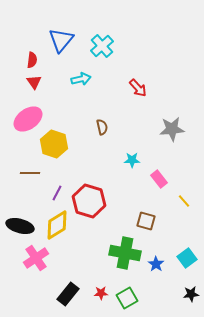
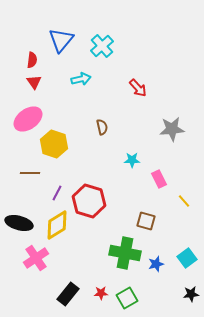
pink rectangle: rotated 12 degrees clockwise
black ellipse: moved 1 px left, 3 px up
blue star: rotated 21 degrees clockwise
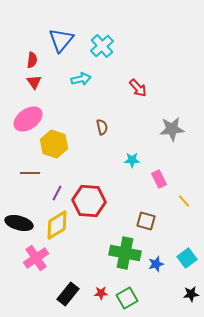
red hexagon: rotated 12 degrees counterclockwise
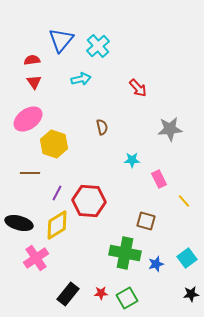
cyan cross: moved 4 px left
red semicircle: rotated 105 degrees counterclockwise
gray star: moved 2 px left
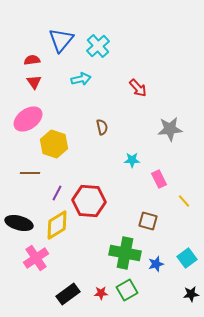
brown square: moved 2 px right
black rectangle: rotated 15 degrees clockwise
green square: moved 8 px up
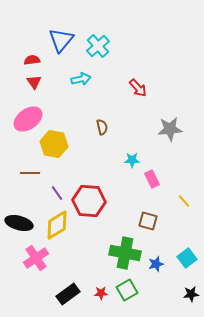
yellow hexagon: rotated 8 degrees counterclockwise
pink rectangle: moved 7 px left
purple line: rotated 63 degrees counterclockwise
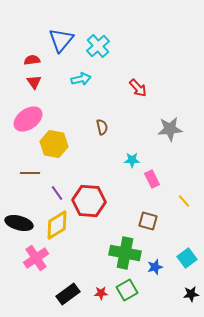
blue star: moved 1 px left, 3 px down
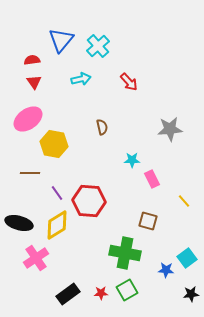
red arrow: moved 9 px left, 6 px up
blue star: moved 11 px right, 3 px down; rotated 21 degrees clockwise
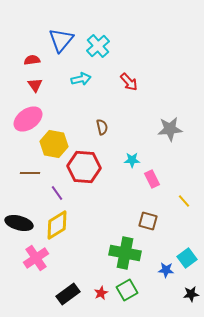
red triangle: moved 1 px right, 3 px down
red hexagon: moved 5 px left, 34 px up
red star: rotated 24 degrees counterclockwise
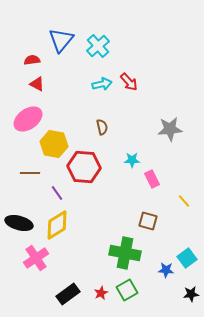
cyan arrow: moved 21 px right, 5 px down
red triangle: moved 2 px right, 1 px up; rotated 28 degrees counterclockwise
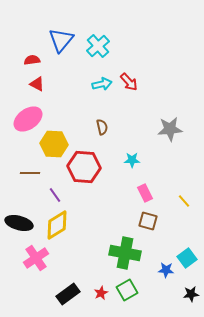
yellow hexagon: rotated 8 degrees counterclockwise
pink rectangle: moved 7 px left, 14 px down
purple line: moved 2 px left, 2 px down
